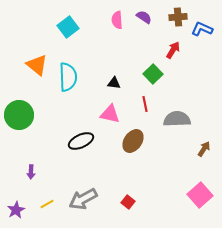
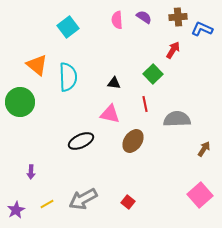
green circle: moved 1 px right, 13 px up
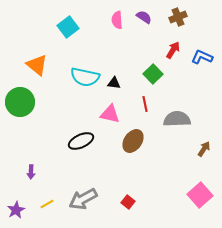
brown cross: rotated 18 degrees counterclockwise
blue L-shape: moved 28 px down
cyan semicircle: moved 17 px right; rotated 104 degrees clockwise
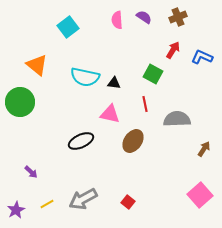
green square: rotated 18 degrees counterclockwise
purple arrow: rotated 48 degrees counterclockwise
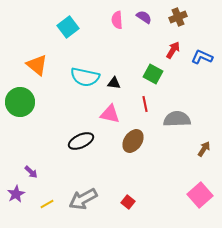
purple star: moved 16 px up
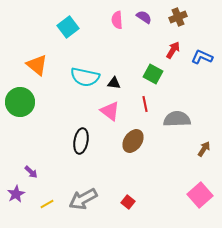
pink triangle: moved 3 px up; rotated 25 degrees clockwise
black ellipse: rotated 55 degrees counterclockwise
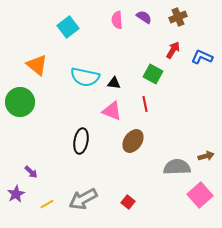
pink triangle: moved 2 px right; rotated 15 degrees counterclockwise
gray semicircle: moved 48 px down
brown arrow: moved 2 px right, 7 px down; rotated 42 degrees clockwise
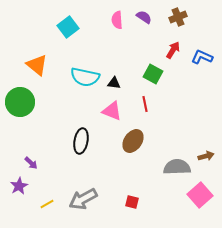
purple arrow: moved 9 px up
purple star: moved 3 px right, 8 px up
red square: moved 4 px right; rotated 24 degrees counterclockwise
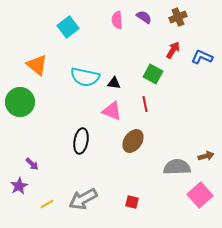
purple arrow: moved 1 px right, 1 px down
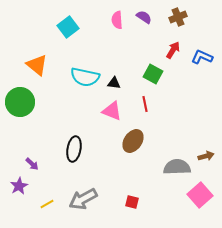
black ellipse: moved 7 px left, 8 px down
